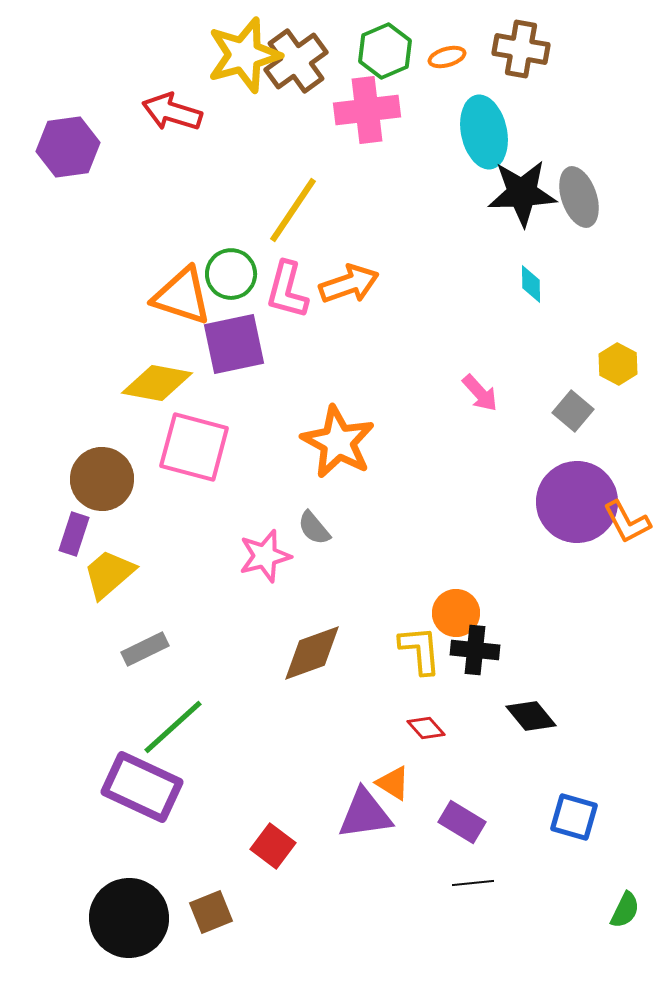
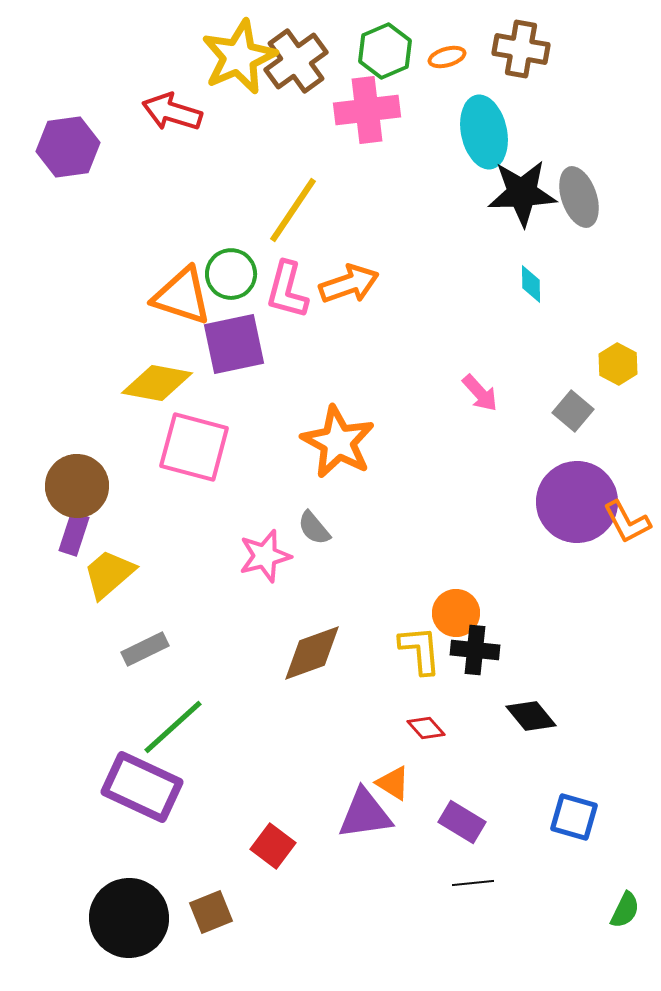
yellow star at (244, 55): moved 5 px left, 2 px down; rotated 8 degrees counterclockwise
brown circle at (102, 479): moved 25 px left, 7 px down
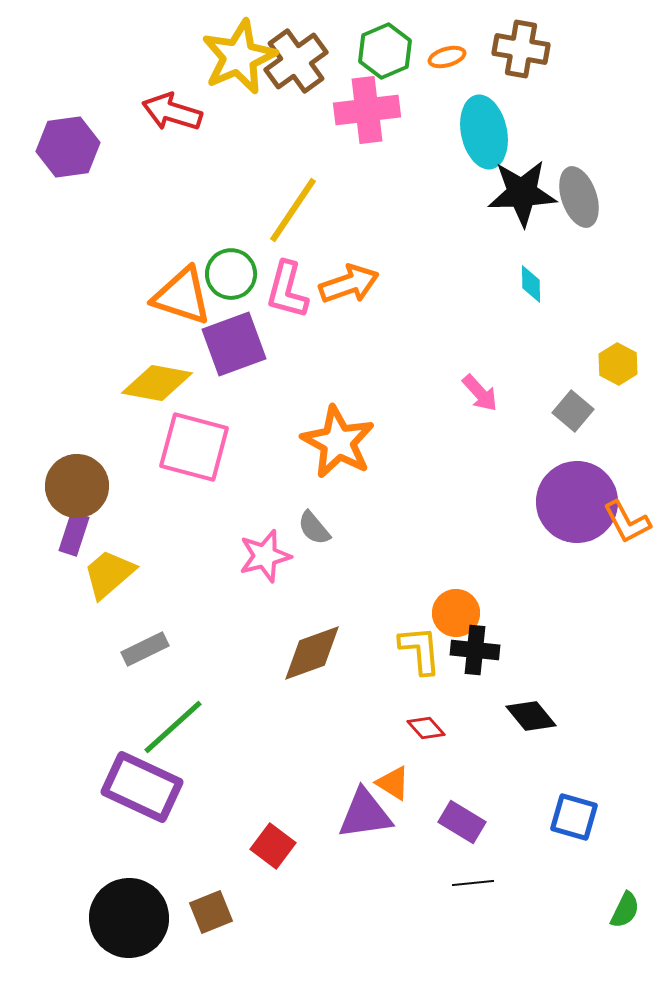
purple square at (234, 344): rotated 8 degrees counterclockwise
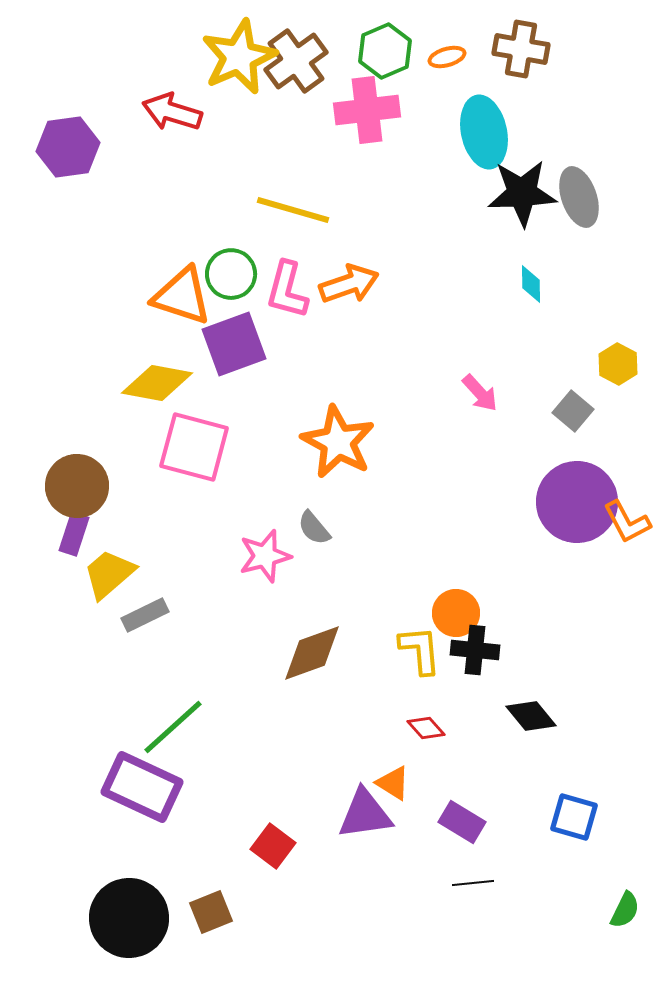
yellow line at (293, 210): rotated 72 degrees clockwise
gray rectangle at (145, 649): moved 34 px up
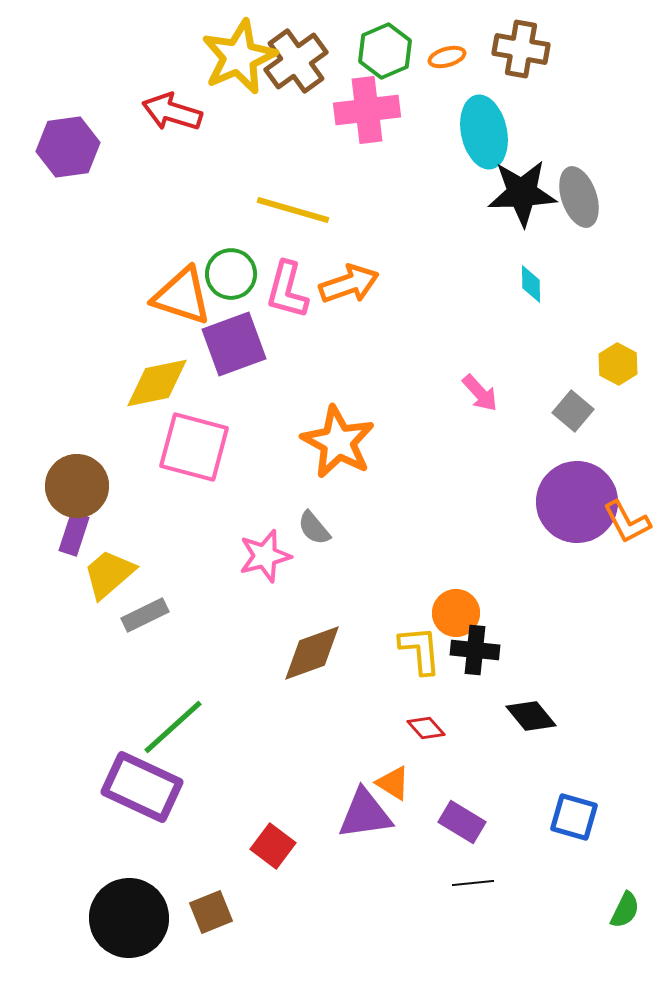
yellow diamond at (157, 383): rotated 22 degrees counterclockwise
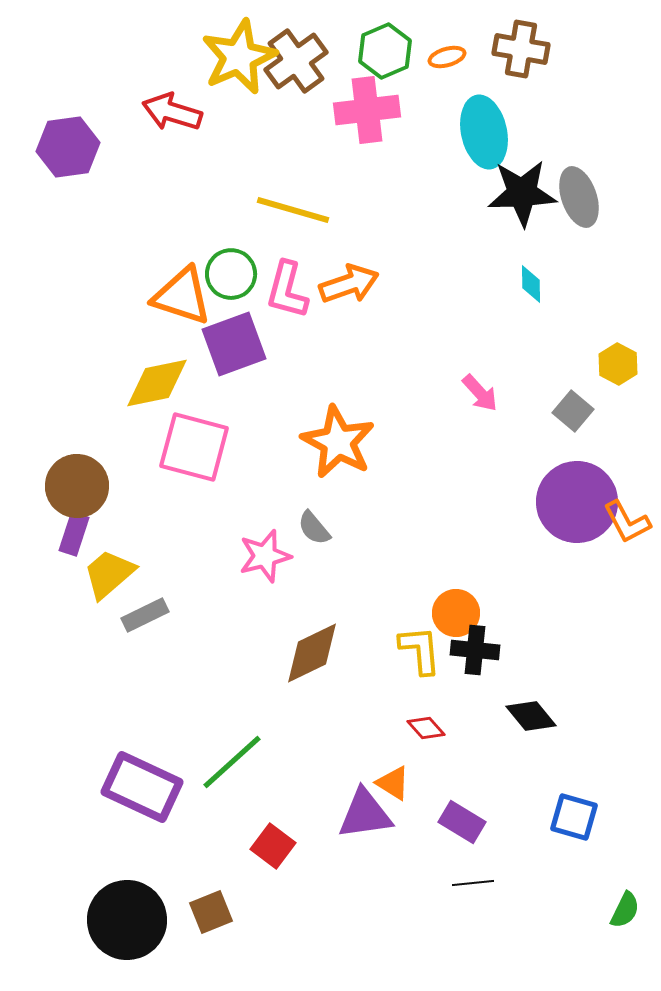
brown diamond at (312, 653): rotated 6 degrees counterclockwise
green line at (173, 727): moved 59 px right, 35 px down
black circle at (129, 918): moved 2 px left, 2 px down
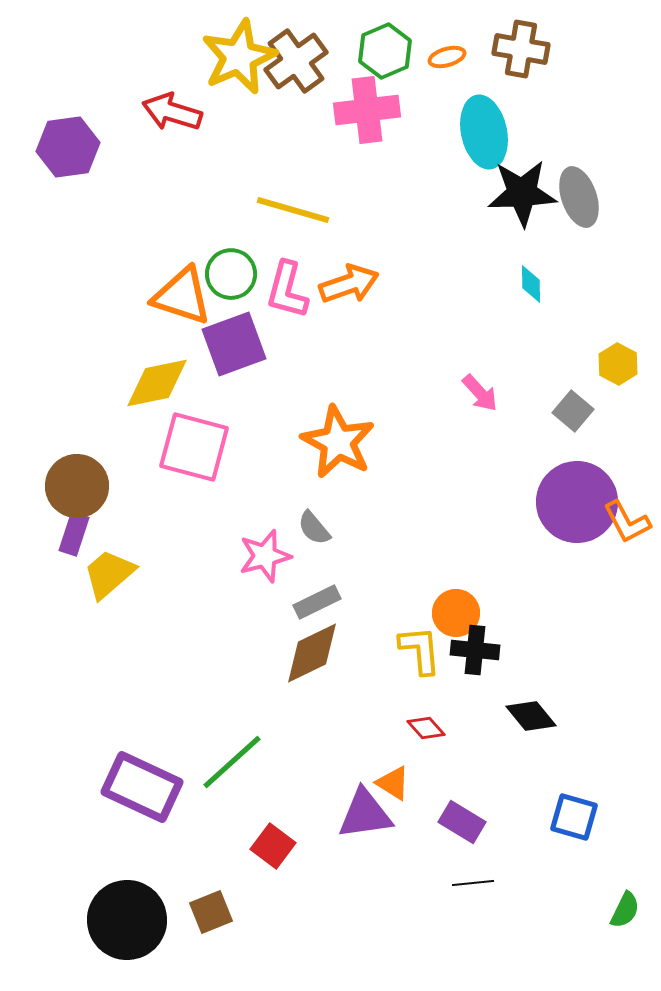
gray rectangle at (145, 615): moved 172 px right, 13 px up
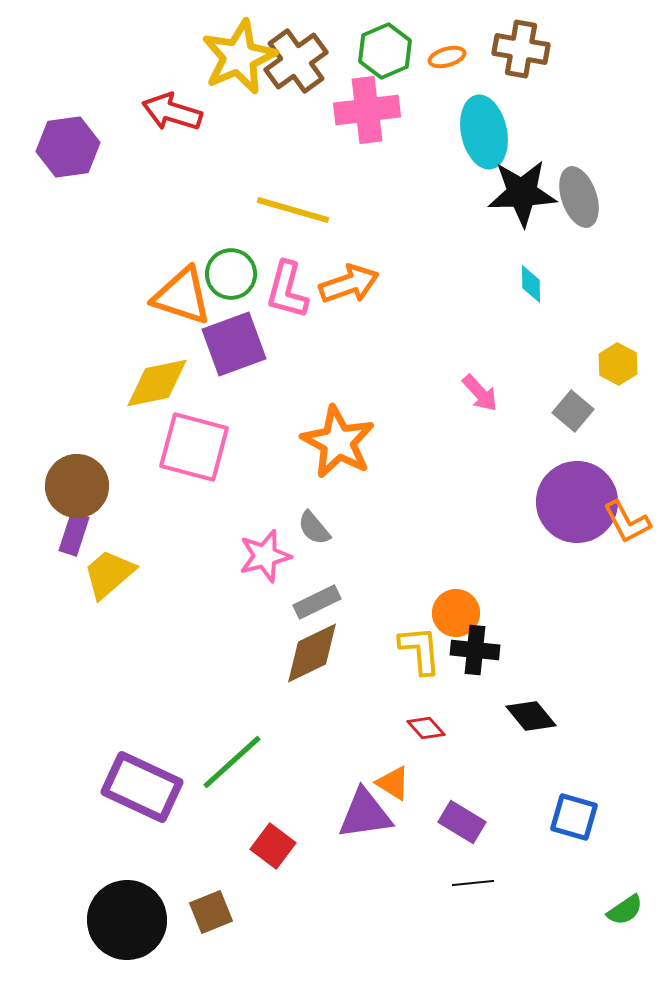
green semicircle at (625, 910): rotated 30 degrees clockwise
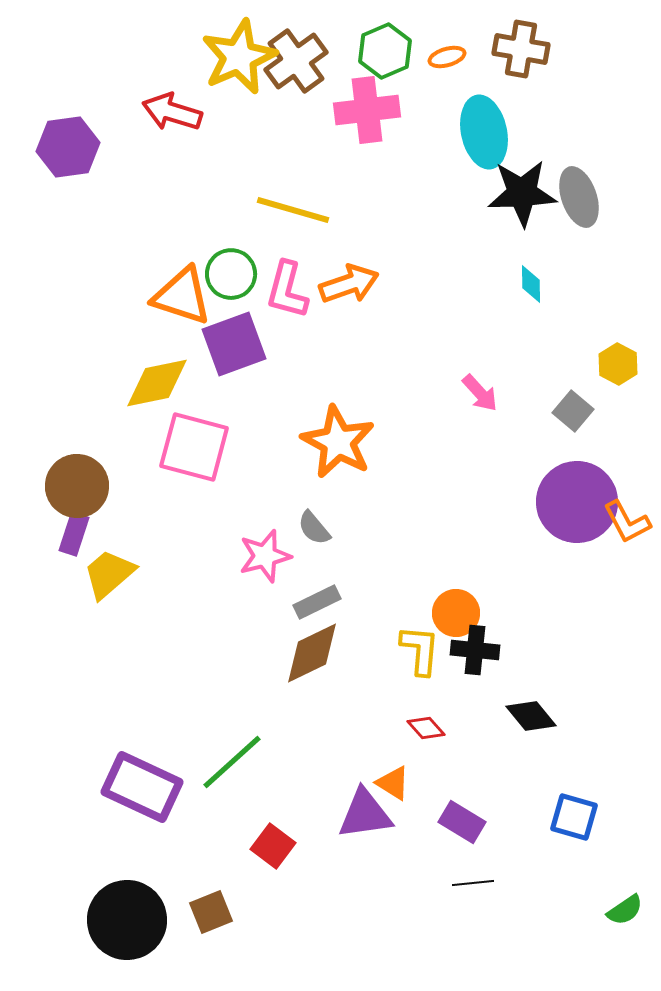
yellow L-shape at (420, 650): rotated 10 degrees clockwise
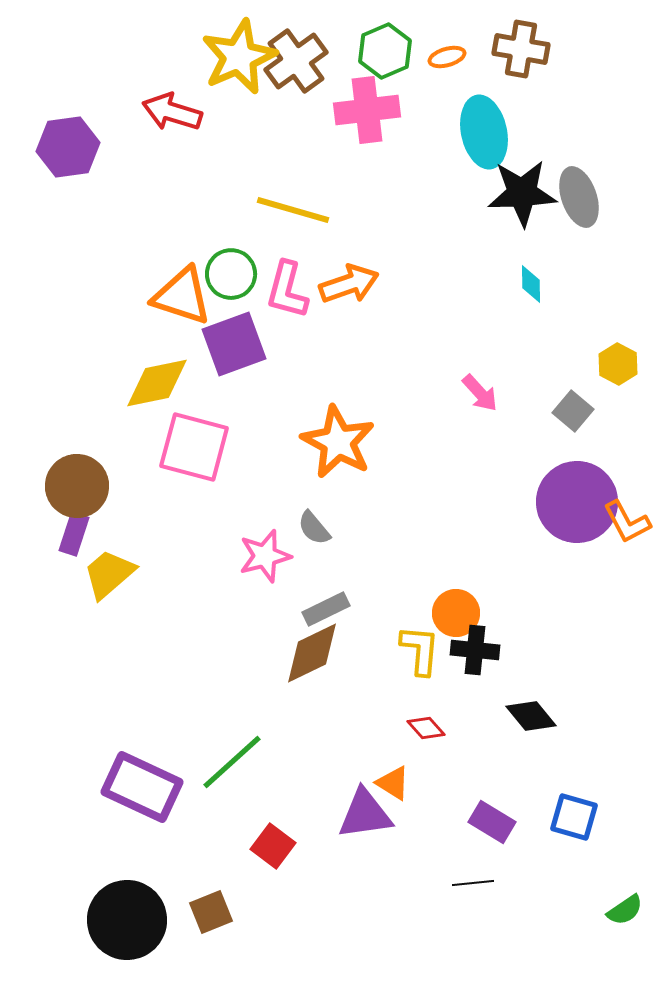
gray rectangle at (317, 602): moved 9 px right, 7 px down
purple rectangle at (462, 822): moved 30 px right
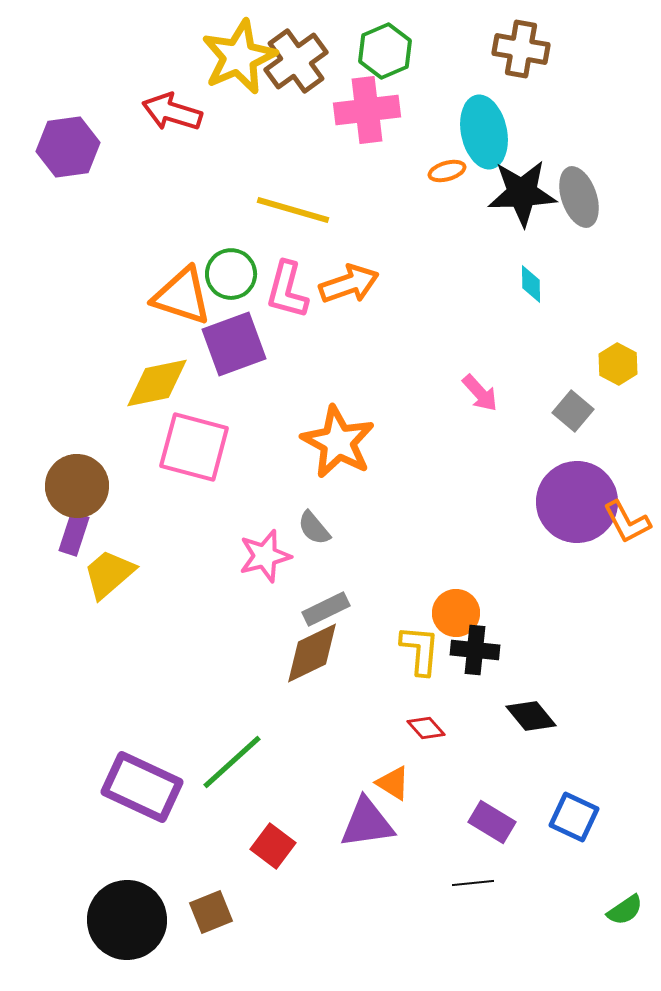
orange ellipse at (447, 57): moved 114 px down
purple triangle at (365, 814): moved 2 px right, 9 px down
blue square at (574, 817): rotated 9 degrees clockwise
